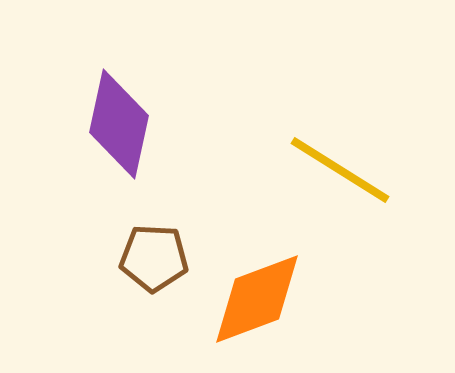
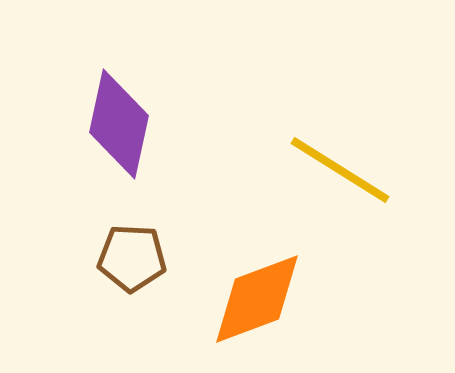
brown pentagon: moved 22 px left
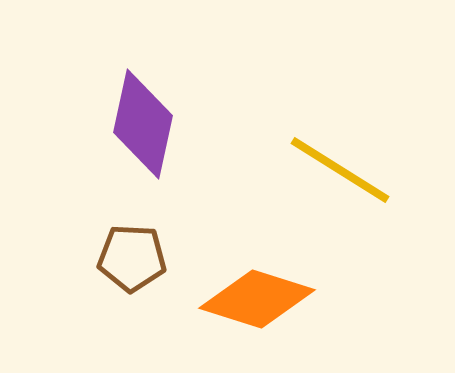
purple diamond: moved 24 px right
orange diamond: rotated 38 degrees clockwise
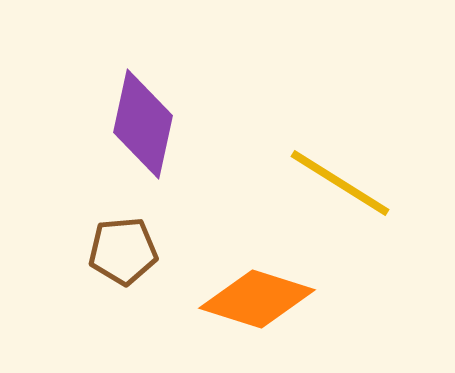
yellow line: moved 13 px down
brown pentagon: moved 9 px left, 7 px up; rotated 8 degrees counterclockwise
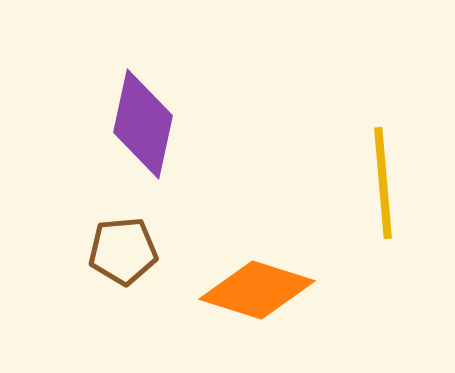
yellow line: moved 43 px right; rotated 53 degrees clockwise
orange diamond: moved 9 px up
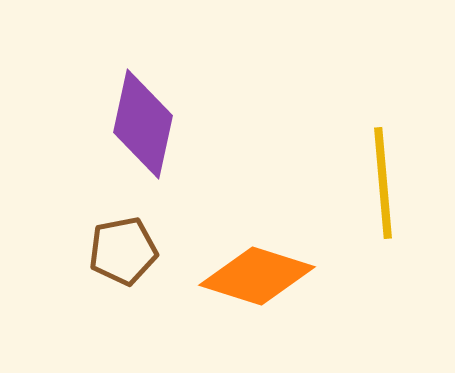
brown pentagon: rotated 6 degrees counterclockwise
orange diamond: moved 14 px up
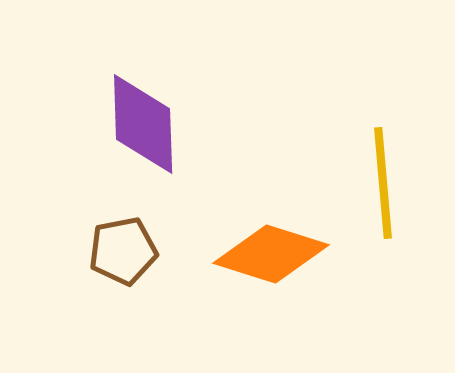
purple diamond: rotated 14 degrees counterclockwise
orange diamond: moved 14 px right, 22 px up
